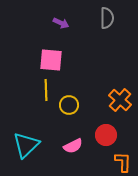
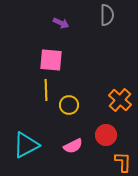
gray semicircle: moved 3 px up
cyan triangle: rotated 16 degrees clockwise
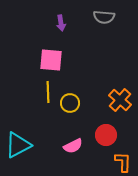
gray semicircle: moved 3 px left, 2 px down; rotated 95 degrees clockwise
purple arrow: rotated 56 degrees clockwise
yellow line: moved 2 px right, 2 px down
yellow circle: moved 1 px right, 2 px up
cyan triangle: moved 8 px left
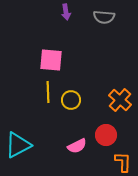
purple arrow: moved 5 px right, 11 px up
yellow circle: moved 1 px right, 3 px up
pink semicircle: moved 4 px right
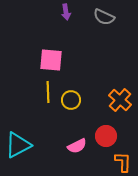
gray semicircle: rotated 20 degrees clockwise
red circle: moved 1 px down
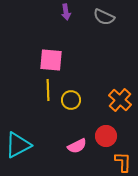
yellow line: moved 2 px up
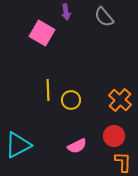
gray semicircle: rotated 25 degrees clockwise
pink square: moved 9 px left, 27 px up; rotated 25 degrees clockwise
red circle: moved 8 px right
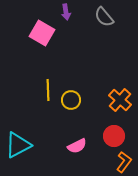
orange L-shape: moved 1 px right; rotated 35 degrees clockwise
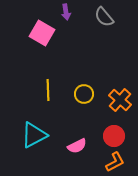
yellow circle: moved 13 px right, 6 px up
cyan triangle: moved 16 px right, 10 px up
orange L-shape: moved 9 px left; rotated 25 degrees clockwise
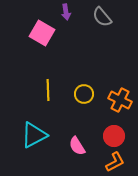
gray semicircle: moved 2 px left
orange cross: rotated 15 degrees counterclockwise
pink semicircle: rotated 84 degrees clockwise
